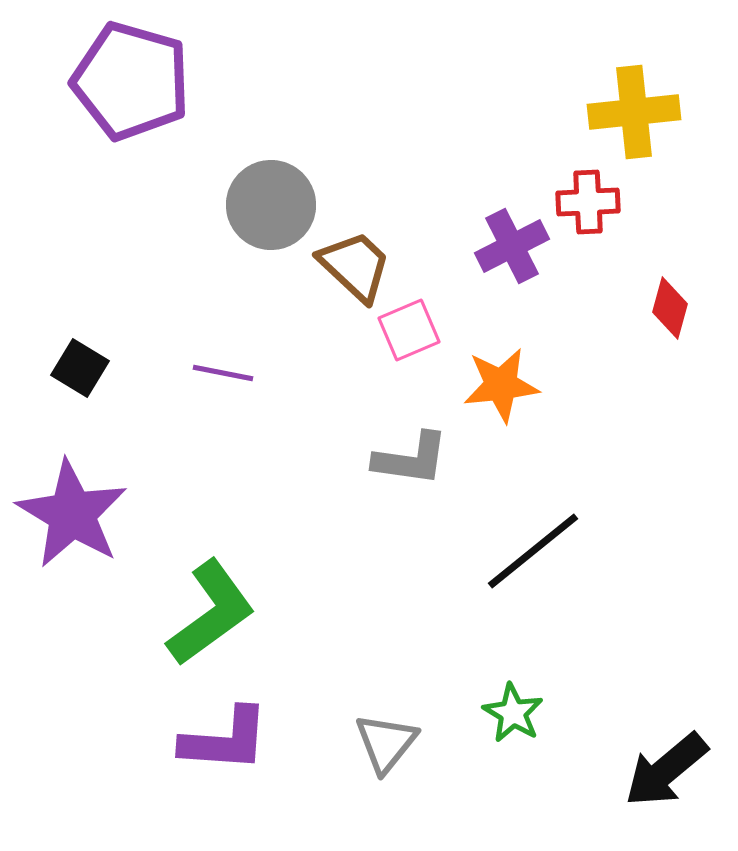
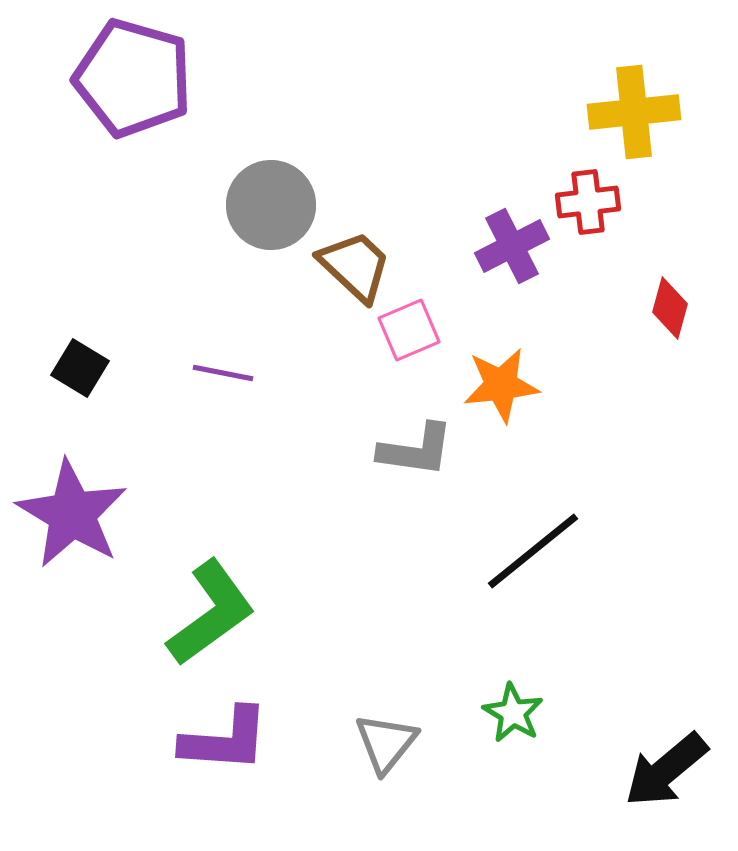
purple pentagon: moved 2 px right, 3 px up
red cross: rotated 4 degrees counterclockwise
gray L-shape: moved 5 px right, 9 px up
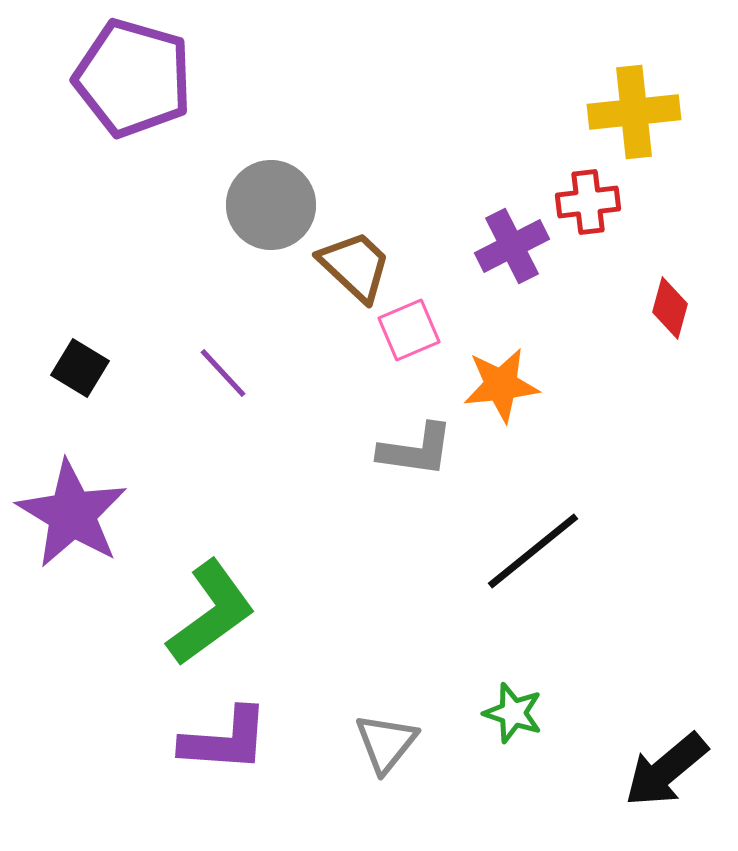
purple line: rotated 36 degrees clockwise
green star: rotated 12 degrees counterclockwise
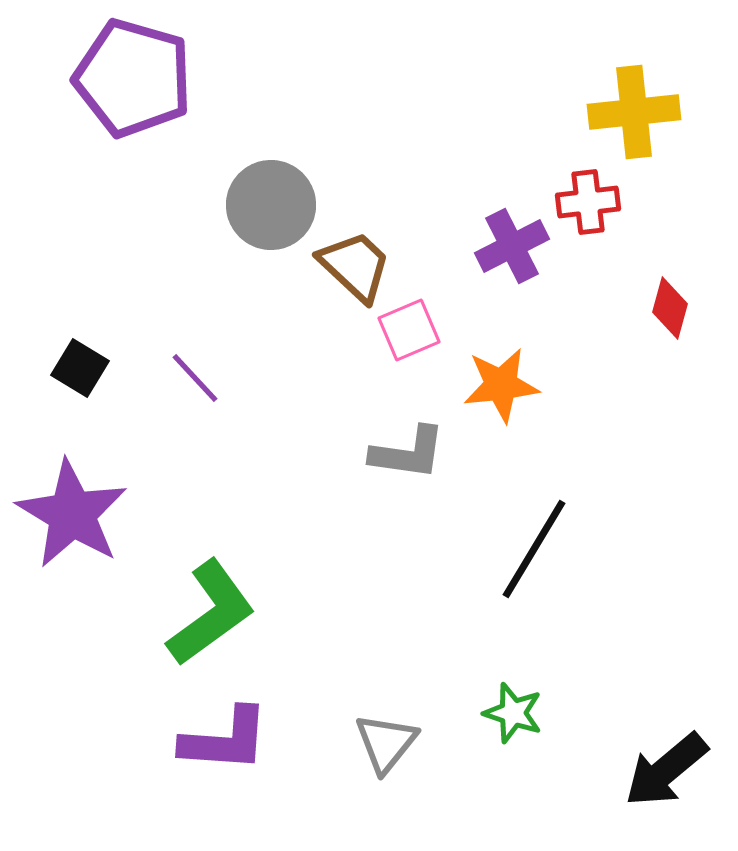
purple line: moved 28 px left, 5 px down
gray L-shape: moved 8 px left, 3 px down
black line: moved 1 px right, 2 px up; rotated 20 degrees counterclockwise
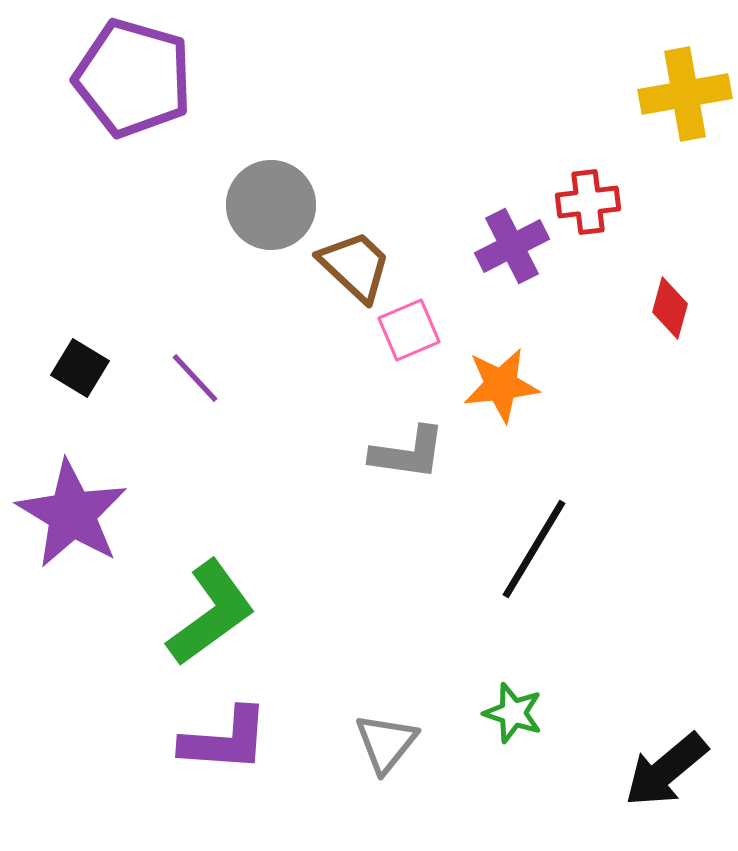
yellow cross: moved 51 px right, 18 px up; rotated 4 degrees counterclockwise
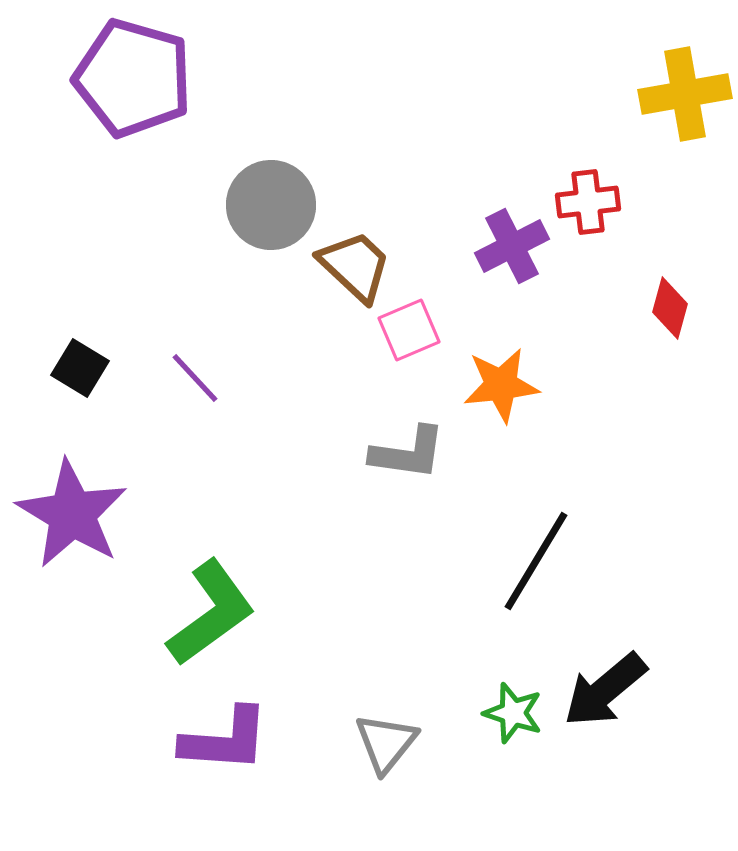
black line: moved 2 px right, 12 px down
black arrow: moved 61 px left, 80 px up
